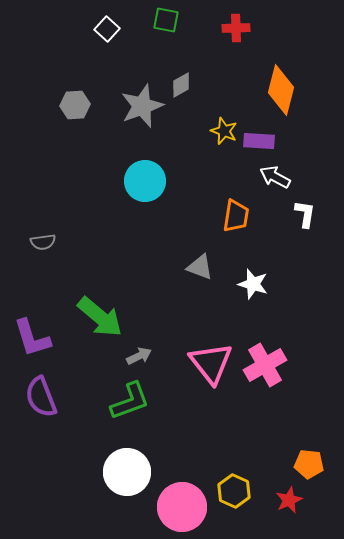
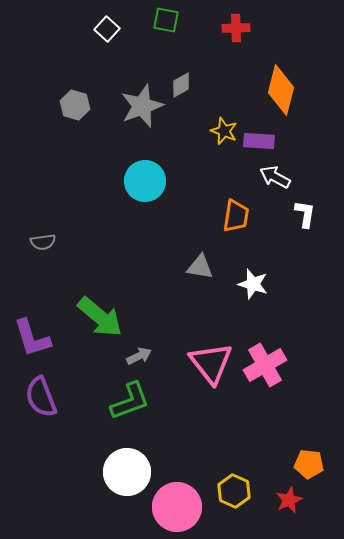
gray hexagon: rotated 20 degrees clockwise
gray triangle: rotated 12 degrees counterclockwise
pink circle: moved 5 px left
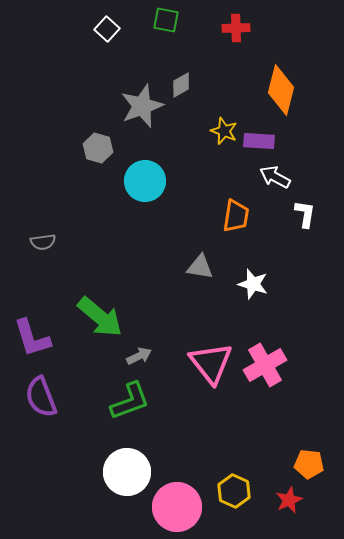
gray hexagon: moved 23 px right, 43 px down
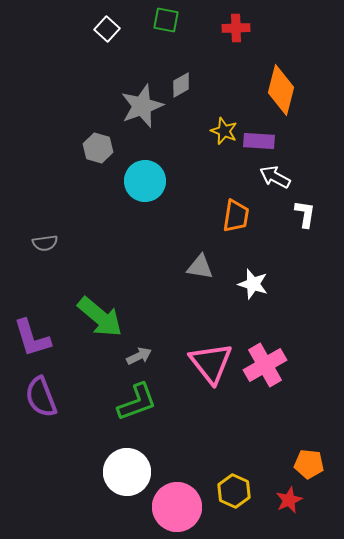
gray semicircle: moved 2 px right, 1 px down
green L-shape: moved 7 px right, 1 px down
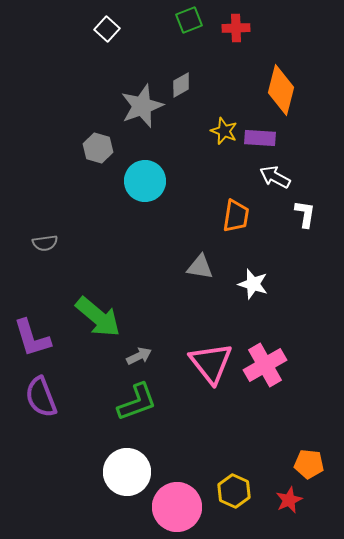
green square: moved 23 px right; rotated 32 degrees counterclockwise
purple rectangle: moved 1 px right, 3 px up
green arrow: moved 2 px left
